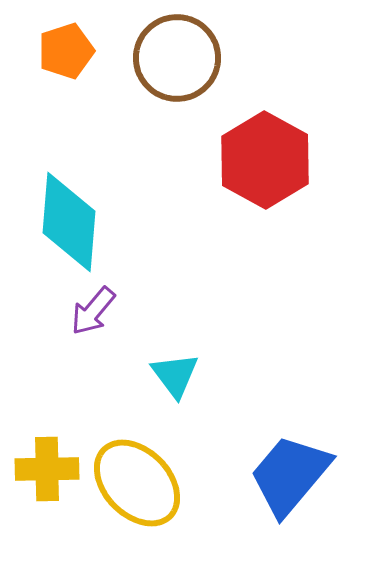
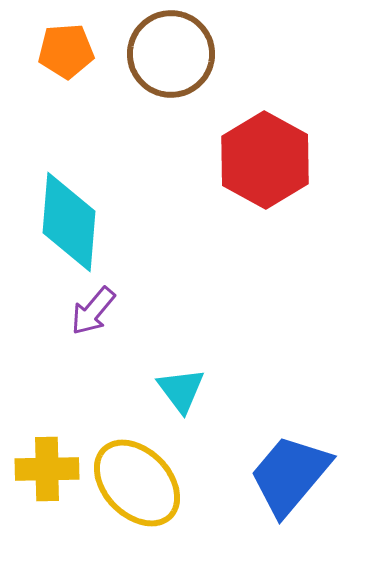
orange pentagon: rotated 14 degrees clockwise
brown circle: moved 6 px left, 4 px up
cyan triangle: moved 6 px right, 15 px down
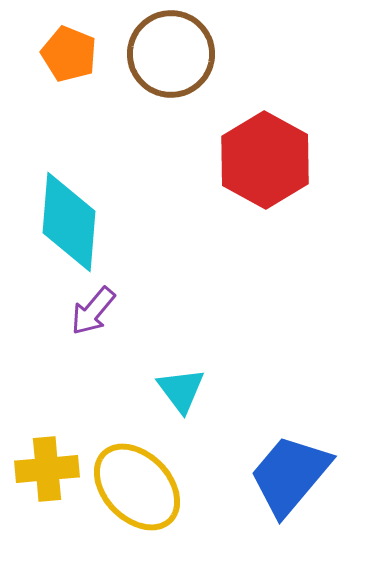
orange pentagon: moved 3 px right, 3 px down; rotated 26 degrees clockwise
yellow cross: rotated 4 degrees counterclockwise
yellow ellipse: moved 4 px down
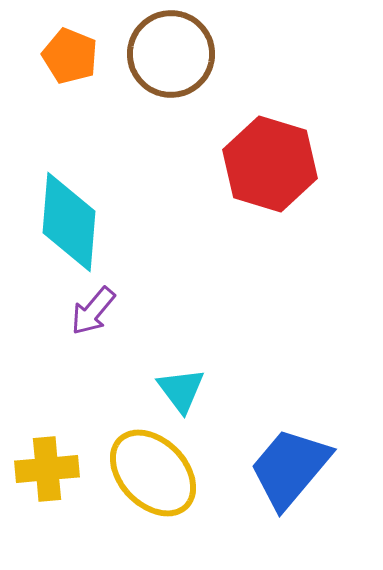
orange pentagon: moved 1 px right, 2 px down
red hexagon: moved 5 px right, 4 px down; rotated 12 degrees counterclockwise
blue trapezoid: moved 7 px up
yellow ellipse: moved 16 px right, 14 px up
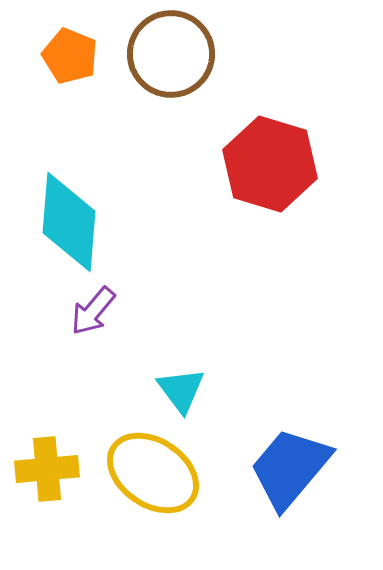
yellow ellipse: rotated 12 degrees counterclockwise
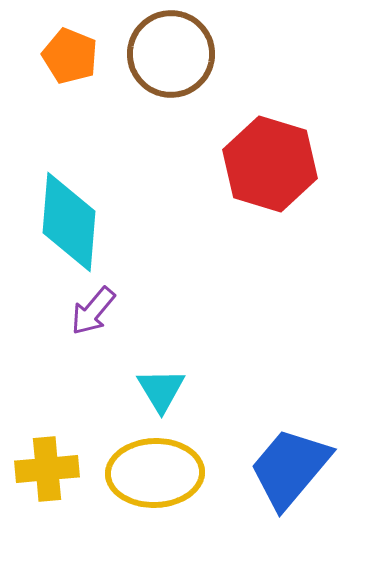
cyan triangle: moved 20 px left; rotated 6 degrees clockwise
yellow ellipse: moved 2 px right; rotated 36 degrees counterclockwise
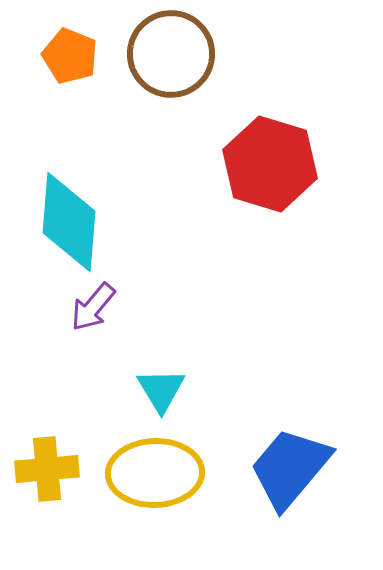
purple arrow: moved 4 px up
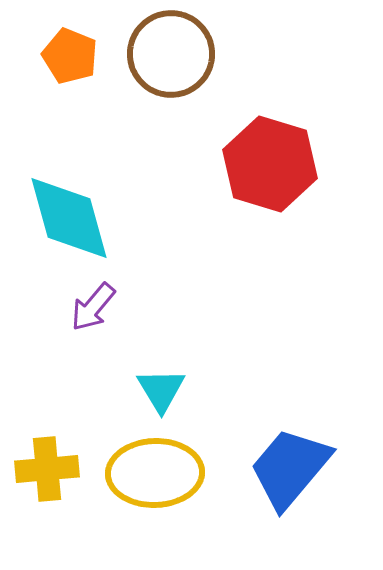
cyan diamond: moved 4 px up; rotated 20 degrees counterclockwise
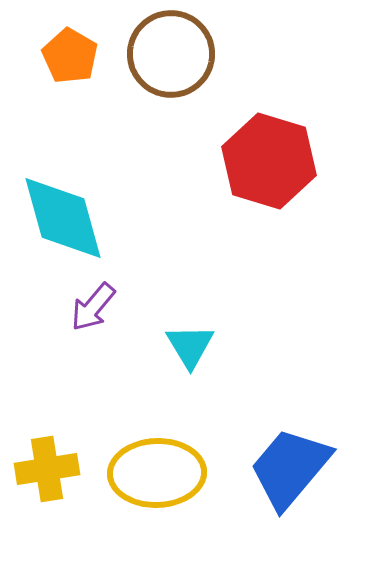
orange pentagon: rotated 8 degrees clockwise
red hexagon: moved 1 px left, 3 px up
cyan diamond: moved 6 px left
cyan triangle: moved 29 px right, 44 px up
yellow cross: rotated 4 degrees counterclockwise
yellow ellipse: moved 2 px right
